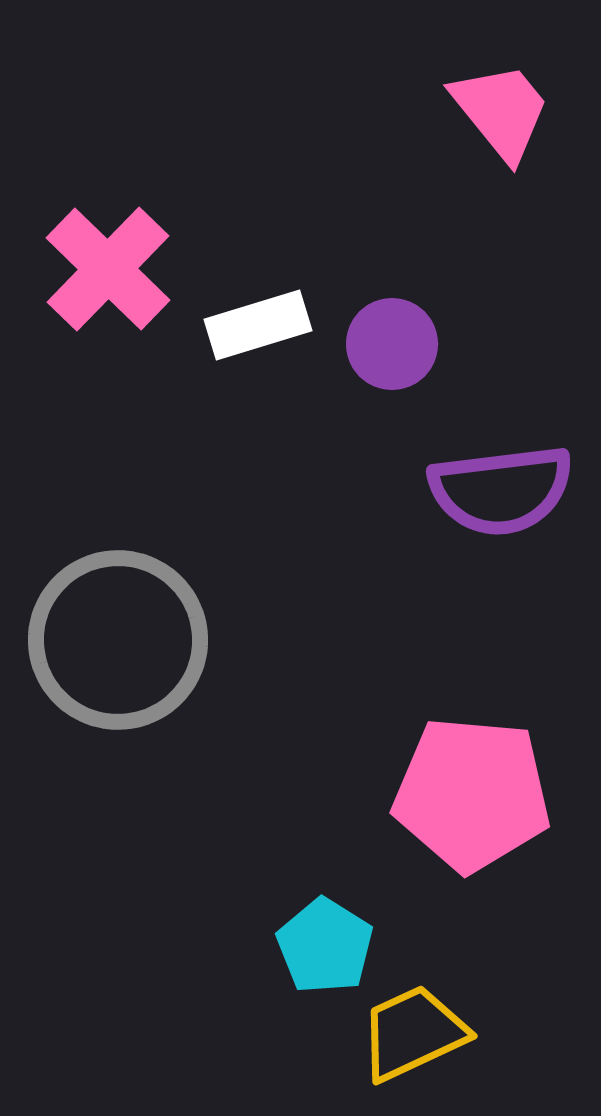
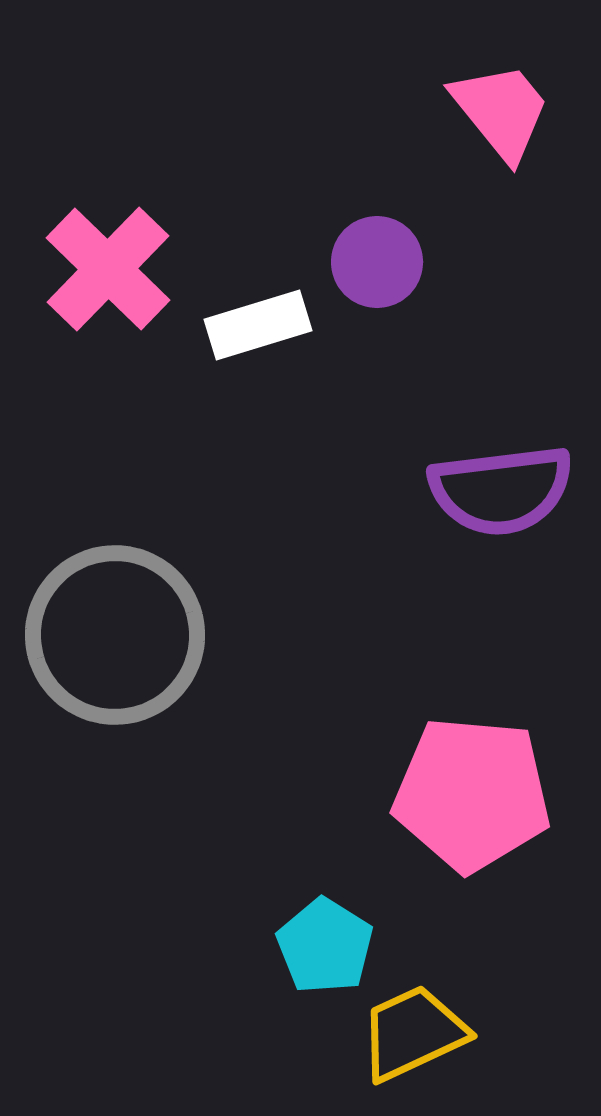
purple circle: moved 15 px left, 82 px up
gray circle: moved 3 px left, 5 px up
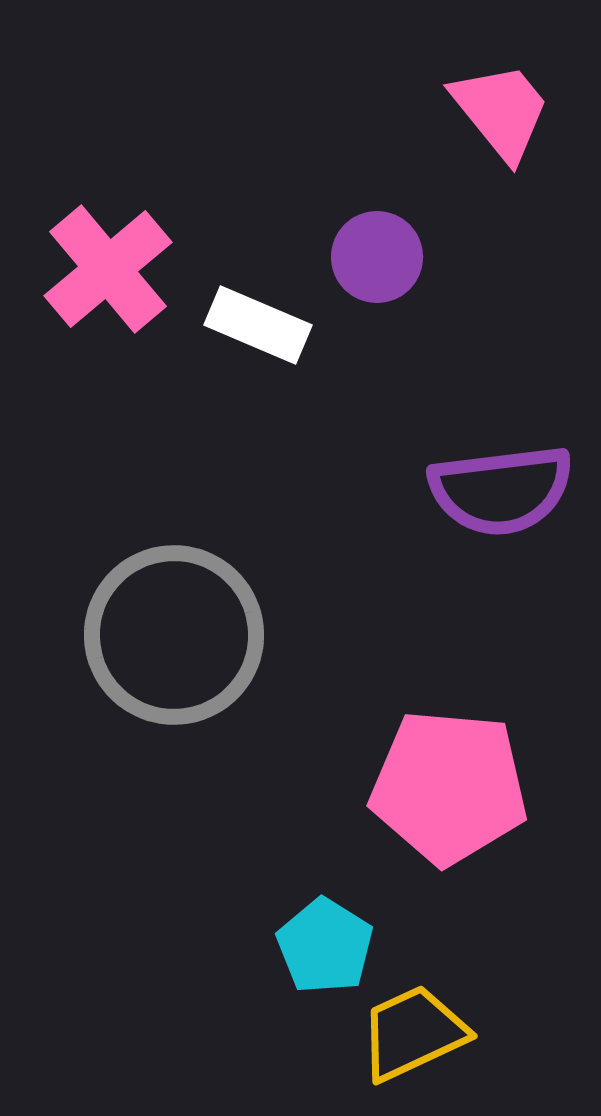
purple circle: moved 5 px up
pink cross: rotated 6 degrees clockwise
white rectangle: rotated 40 degrees clockwise
gray circle: moved 59 px right
pink pentagon: moved 23 px left, 7 px up
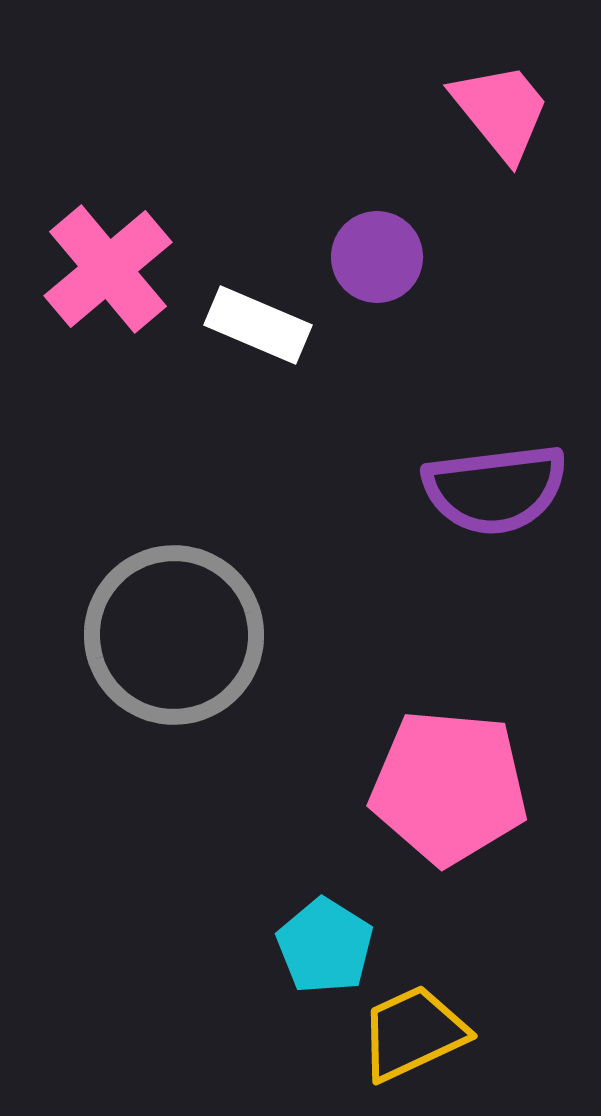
purple semicircle: moved 6 px left, 1 px up
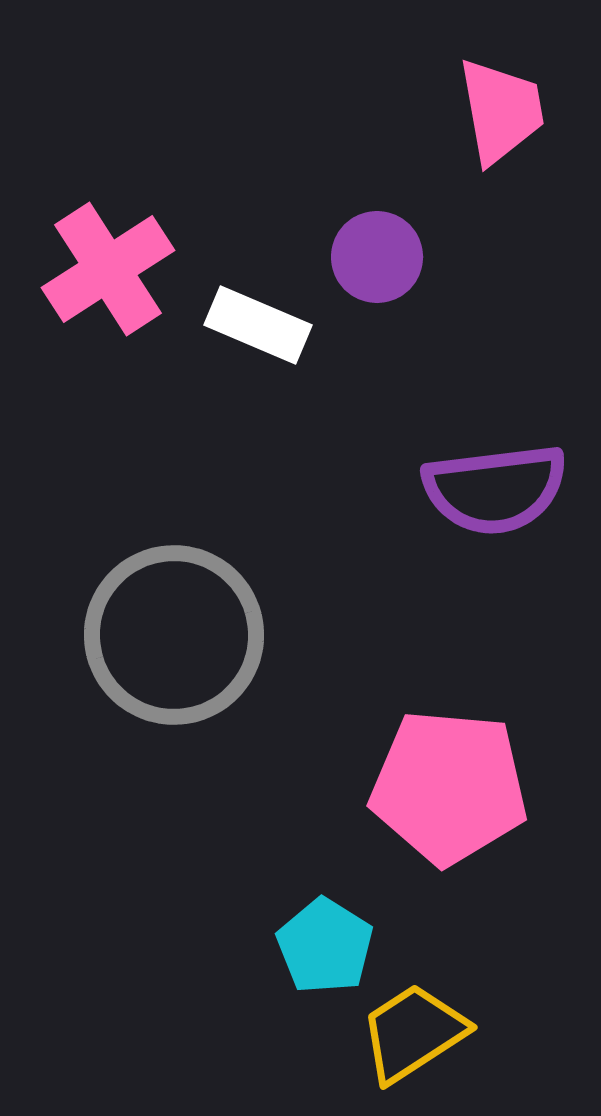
pink trapezoid: rotated 29 degrees clockwise
pink cross: rotated 7 degrees clockwise
yellow trapezoid: rotated 8 degrees counterclockwise
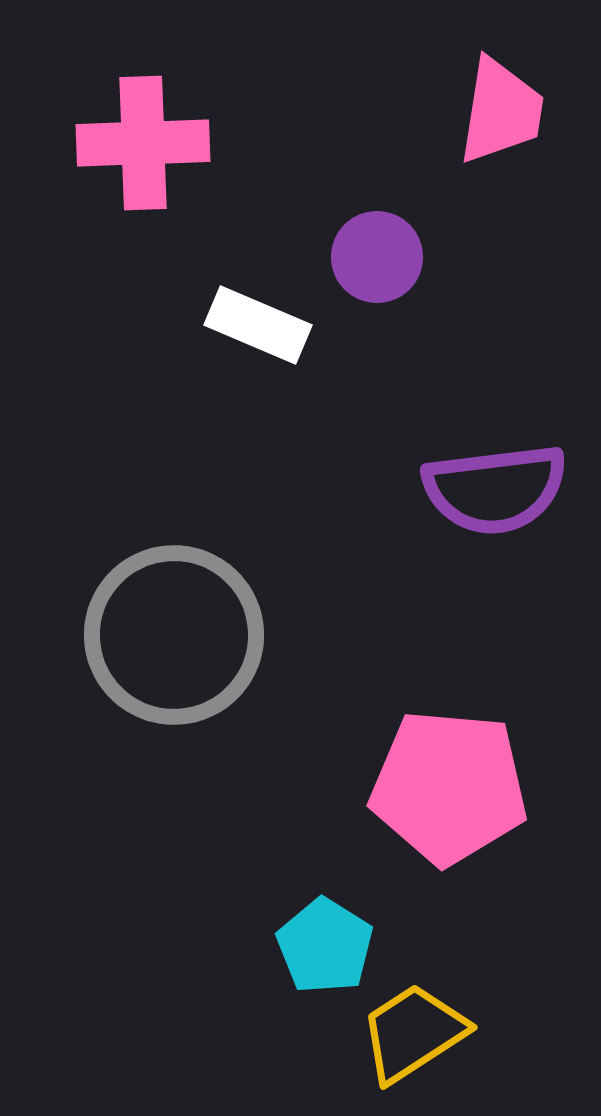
pink trapezoid: rotated 19 degrees clockwise
pink cross: moved 35 px right, 126 px up; rotated 31 degrees clockwise
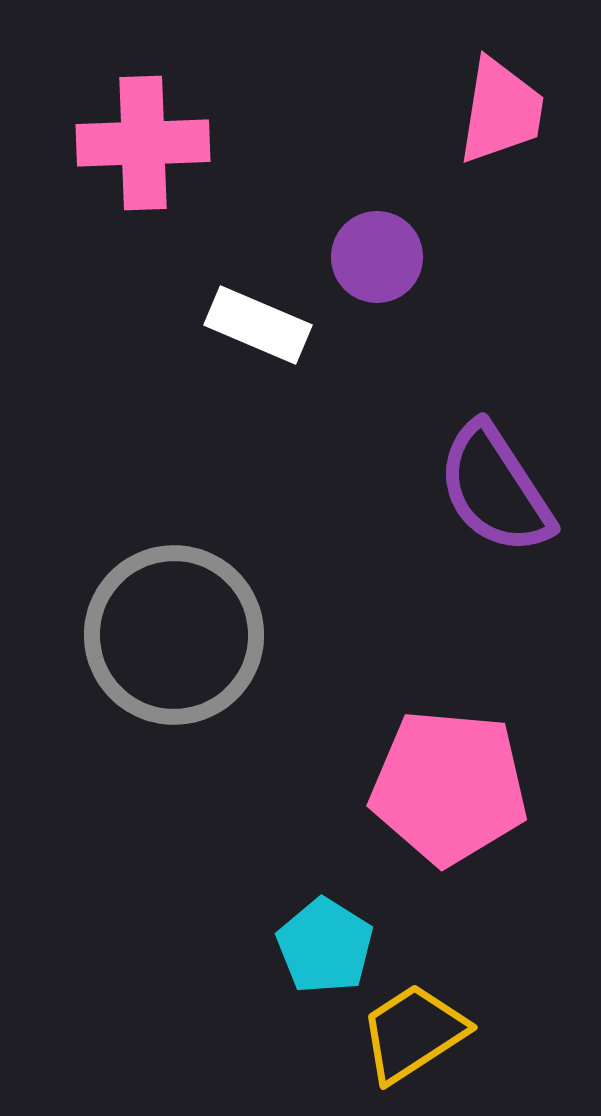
purple semicircle: rotated 64 degrees clockwise
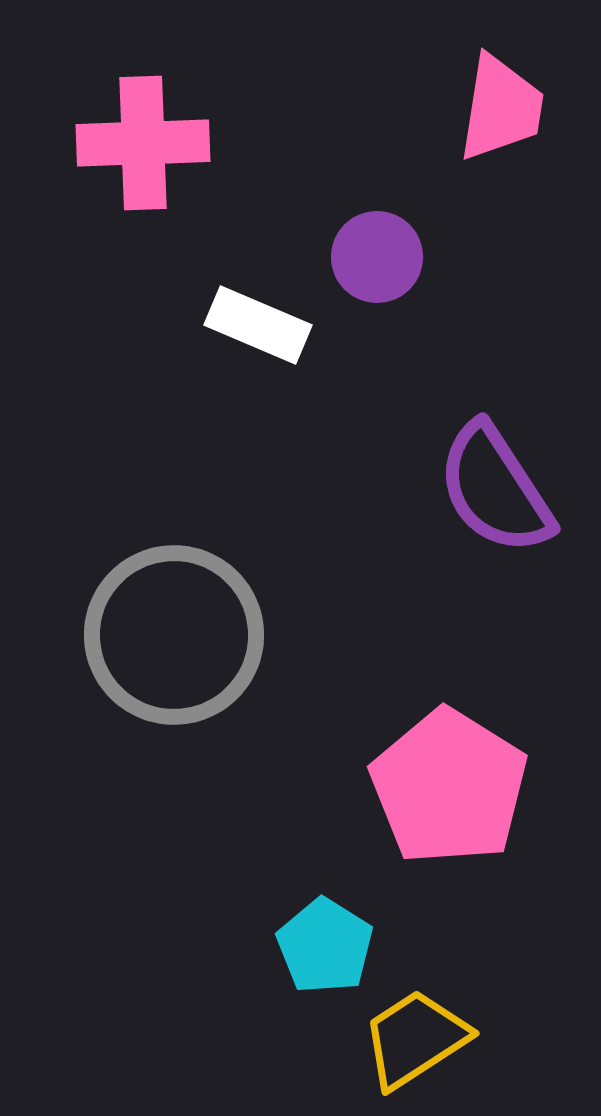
pink trapezoid: moved 3 px up
pink pentagon: rotated 27 degrees clockwise
yellow trapezoid: moved 2 px right, 6 px down
